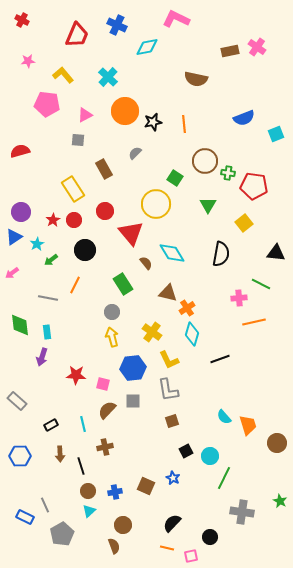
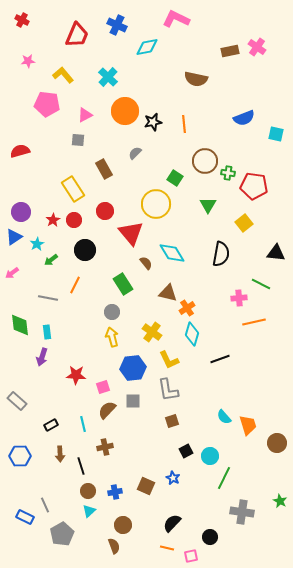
cyan square at (276, 134): rotated 35 degrees clockwise
pink square at (103, 384): moved 3 px down; rotated 32 degrees counterclockwise
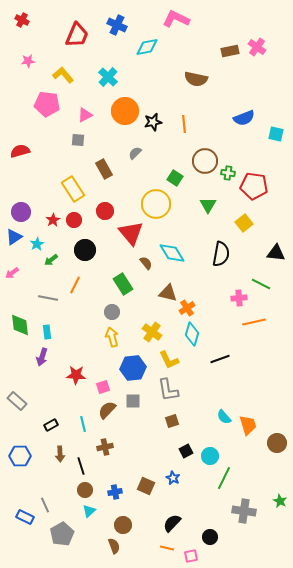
brown circle at (88, 491): moved 3 px left, 1 px up
gray cross at (242, 512): moved 2 px right, 1 px up
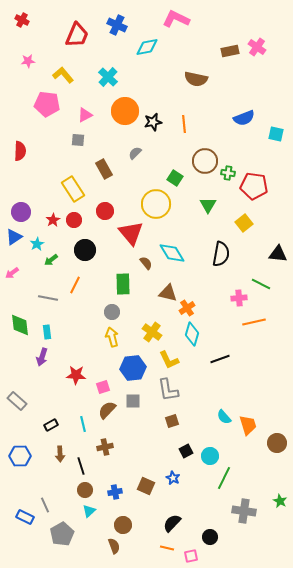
red semicircle at (20, 151): rotated 108 degrees clockwise
black triangle at (276, 253): moved 2 px right, 1 px down
green rectangle at (123, 284): rotated 30 degrees clockwise
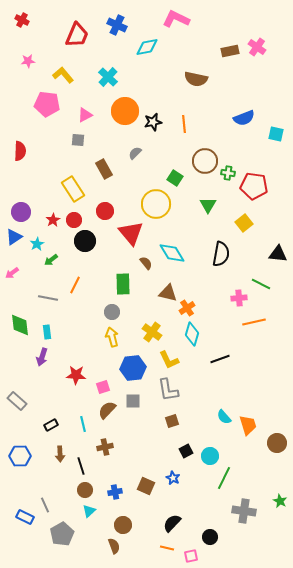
black circle at (85, 250): moved 9 px up
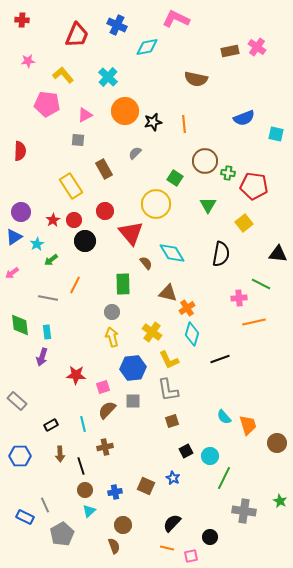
red cross at (22, 20): rotated 24 degrees counterclockwise
yellow rectangle at (73, 189): moved 2 px left, 3 px up
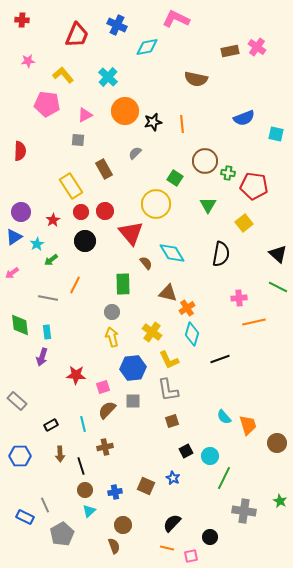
orange line at (184, 124): moved 2 px left
red circle at (74, 220): moved 7 px right, 8 px up
black triangle at (278, 254): rotated 36 degrees clockwise
green line at (261, 284): moved 17 px right, 3 px down
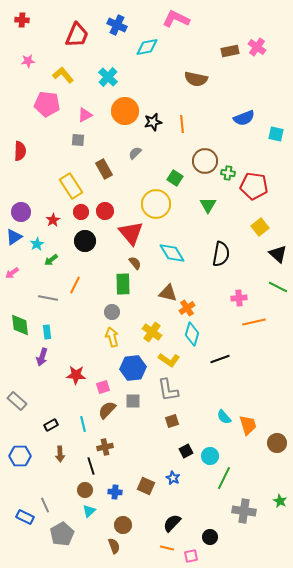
yellow square at (244, 223): moved 16 px right, 4 px down
brown semicircle at (146, 263): moved 11 px left
yellow L-shape at (169, 360): rotated 30 degrees counterclockwise
black line at (81, 466): moved 10 px right
blue cross at (115, 492): rotated 16 degrees clockwise
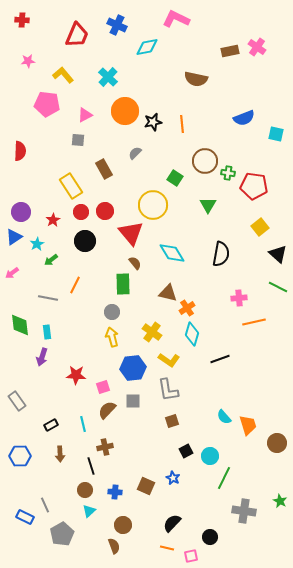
yellow circle at (156, 204): moved 3 px left, 1 px down
gray rectangle at (17, 401): rotated 12 degrees clockwise
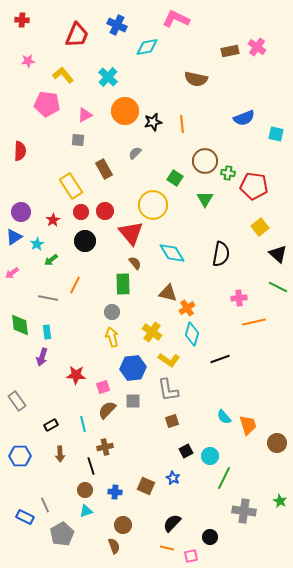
green triangle at (208, 205): moved 3 px left, 6 px up
cyan triangle at (89, 511): moved 3 px left; rotated 24 degrees clockwise
